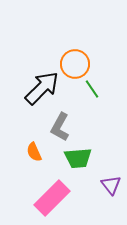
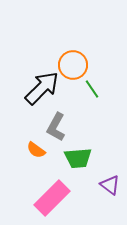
orange circle: moved 2 px left, 1 px down
gray L-shape: moved 4 px left
orange semicircle: moved 2 px right, 2 px up; rotated 30 degrees counterclockwise
purple triangle: moved 1 px left; rotated 15 degrees counterclockwise
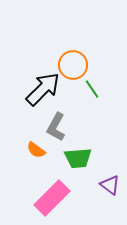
black arrow: moved 1 px right, 1 px down
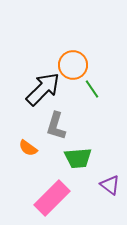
gray L-shape: moved 1 px up; rotated 12 degrees counterclockwise
orange semicircle: moved 8 px left, 2 px up
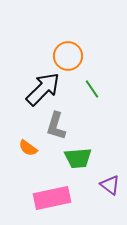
orange circle: moved 5 px left, 9 px up
pink rectangle: rotated 33 degrees clockwise
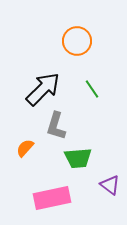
orange circle: moved 9 px right, 15 px up
orange semicircle: moved 3 px left; rotated 96 degrees clockwise
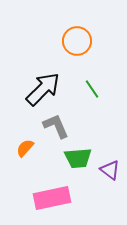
gray L-shape: rotated 140 degrees clockwise
purple triangle: moved 15 px up
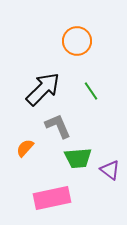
green line: moved 1 px left, 2 px down
gray L-shape: moved 2 px right
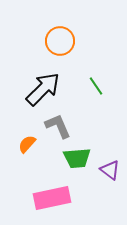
orange circle: moved 17 px left
green line: moved 5 px right, 5 px up
orange semicircle: moved 2 px right, 4 px up
green trapezoid: moved 1 px left
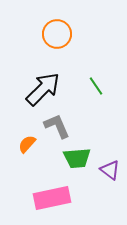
orange circle: moved 3 px left, 7 px up
gray L-shape: moved 1 px left
